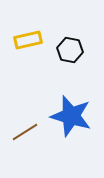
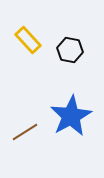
yellow rectangle: rotated 60 degrees clockwise
blue star: rotated 27 degrees clockwise
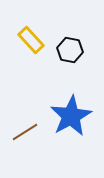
yellow rectangle: moved 3 px right
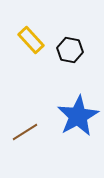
blue star: moved 7 px right
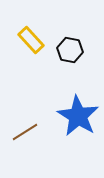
blue star: rotated 12 degrees counterclockwise
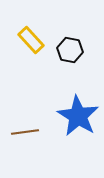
brown line: rotated 24 degrees clockwise
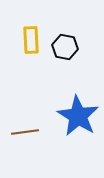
yellow rectangle: rotated 40 degrees clockwise
black hexagon: moved 5 px left, 3 px up
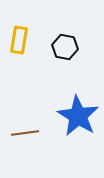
yellow rectangle: moved 12 px left; rotated 12 degrees clockwise
brown line: moved 1 px down
